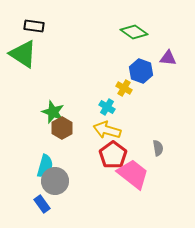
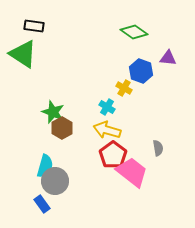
pink trapezoid: moved 1 px left, 2 px up
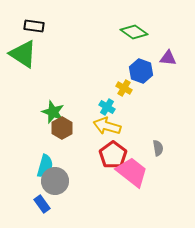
yellow arrow: moved 4 px up
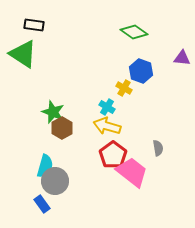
black rectangle: moved 1 px up
purple triangle: moved 14 px right
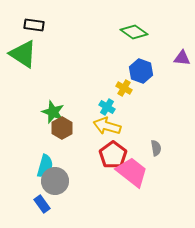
gray semicircle: moved 2 px left
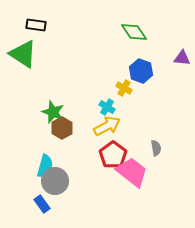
black rectangle: moved 2 px right
green diamond: rotated 20 degrees clockwise
yellow arrow: rotated 136 degrees clockwise
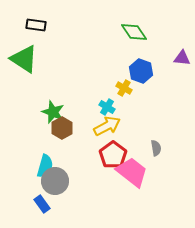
green triangle: moved 1 px right, 5 px down
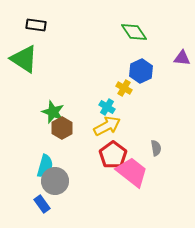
blue hexagon: rotated 15 degrees clockwise
